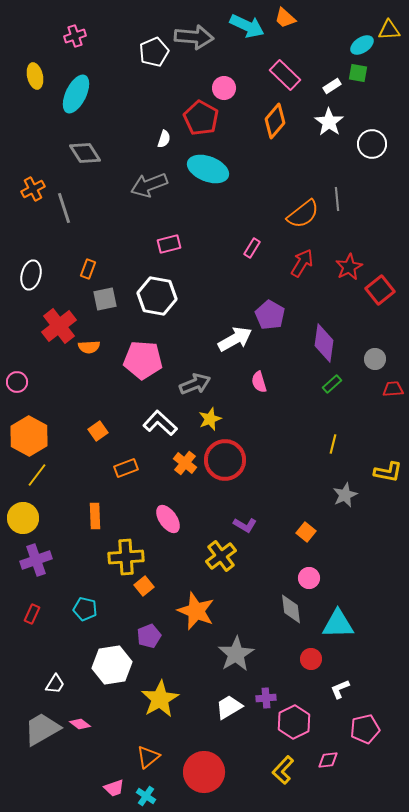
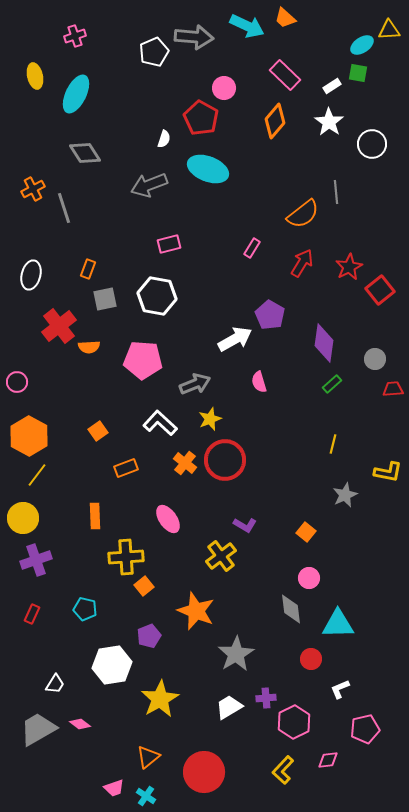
gray line at (337, 199): moved 1 px left, 7 px up
gray trapezoid at (42, 729): moved 4 px left
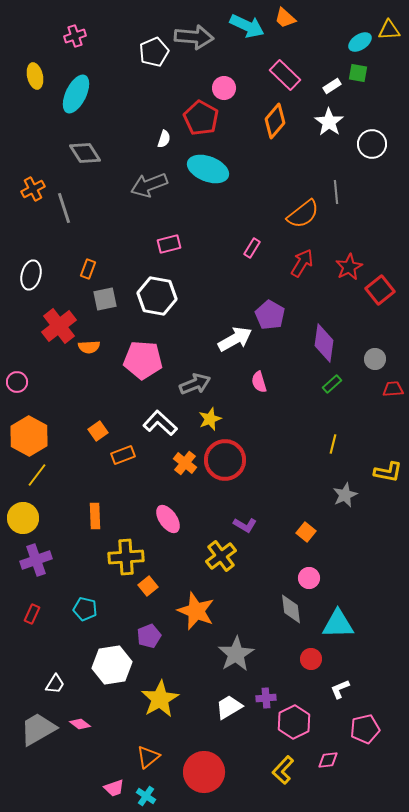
cyan ellipse at (362, 45): moved 2 px left, 3 px up
orange rectangle at (126, 468): moved 3 px left, 13 px up
orange square at (144, 586): moved 4 px right
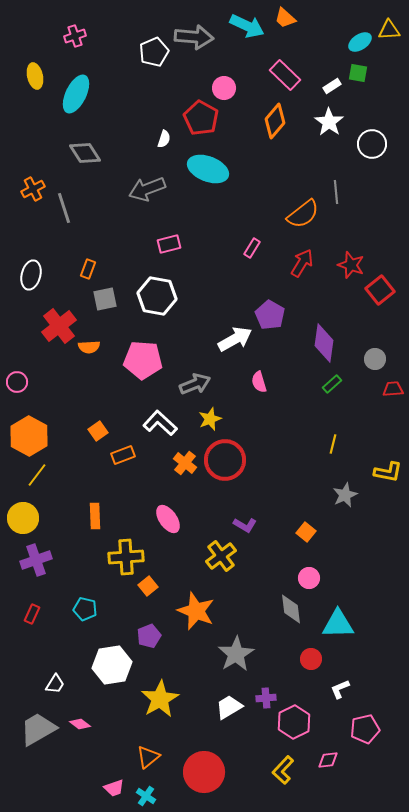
gray arrow at (149, 185): moved 2 px left, 4 px down
red star at (349, 267): moved 2 px right, 2 px up; rotated 24 degrees counterclockwise
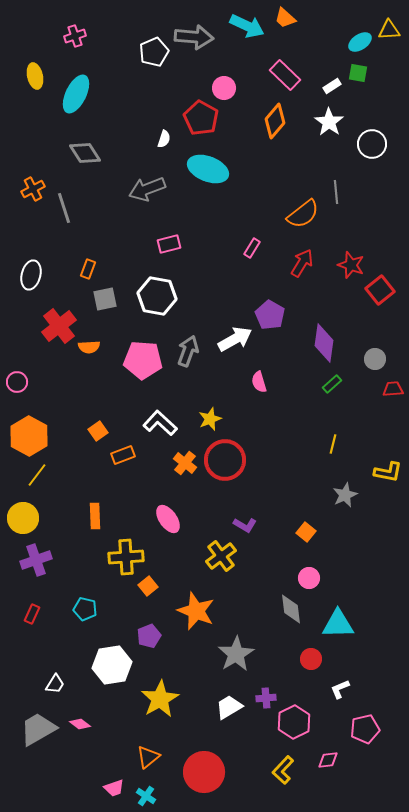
gray arrow at (195, 384): moved 7 px left, 33 px up; rotated 48 degrees counterclockwise
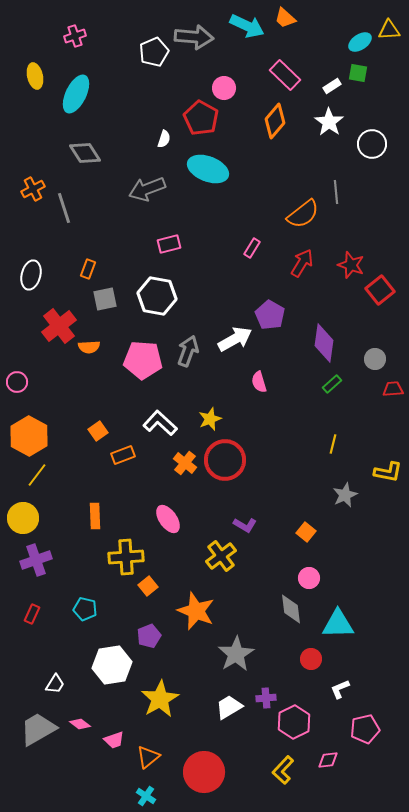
pink trapezoid at (114, 788): moved 48 px up
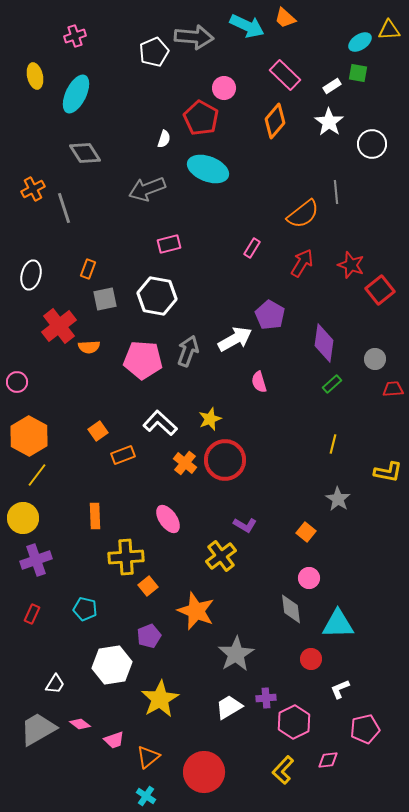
gray star at (345, 495): moved 7 px left, 4 px down; rotated 15 degrees counterclockwise
